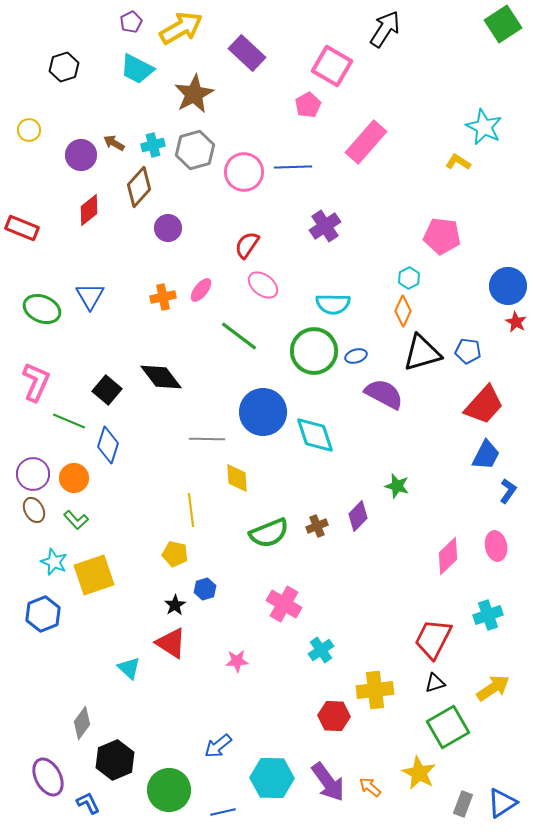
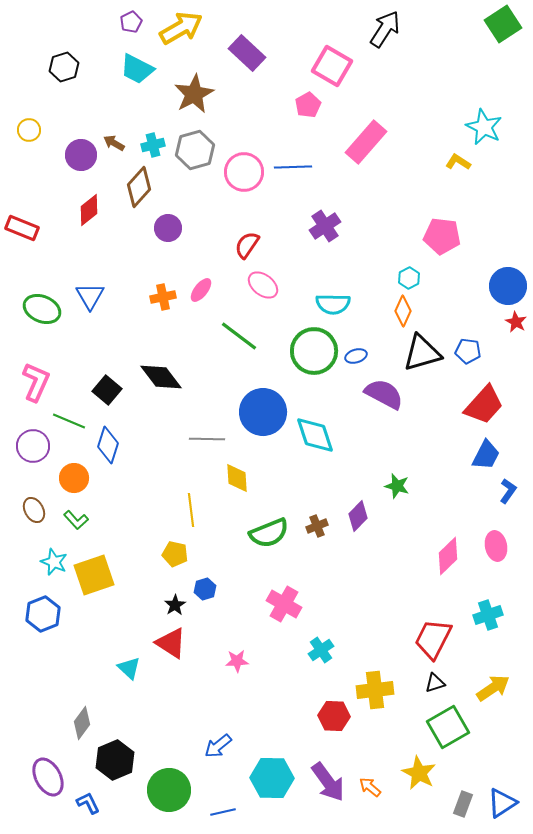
purple circle at (33, 474): moved 28 px up
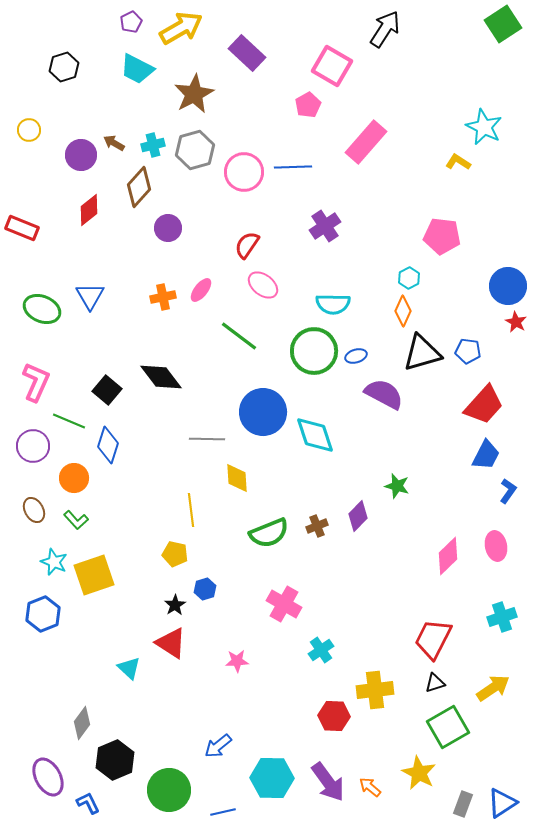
cyan cross at (488, 615): moved 14 px right, 2 px down
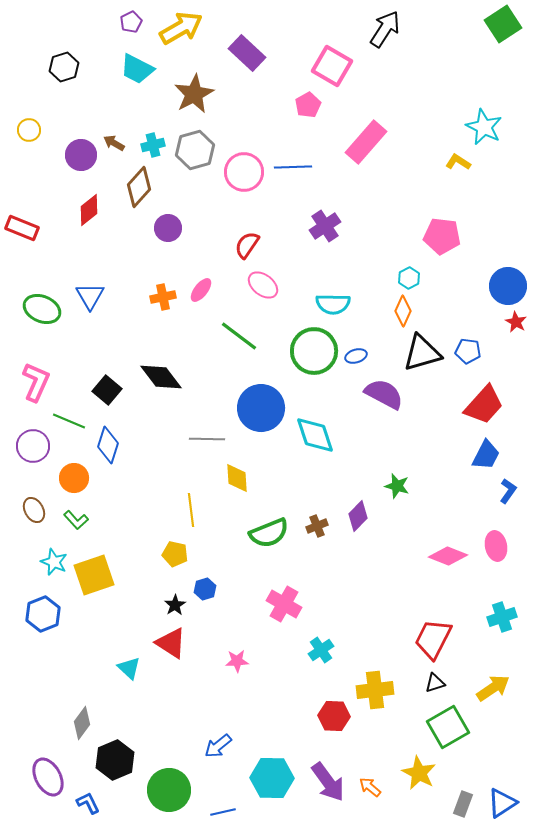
blue circle at (263, 412): moved 2 px left, 4 px up
pink diamond at (448, 556): rotated 66 degrees clockwise
